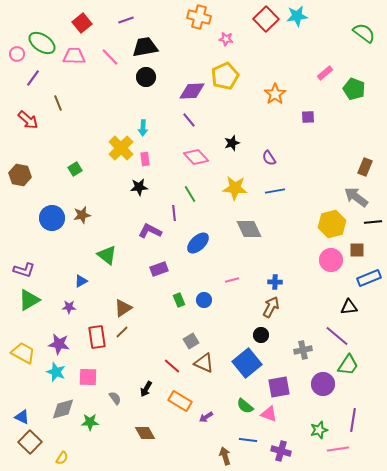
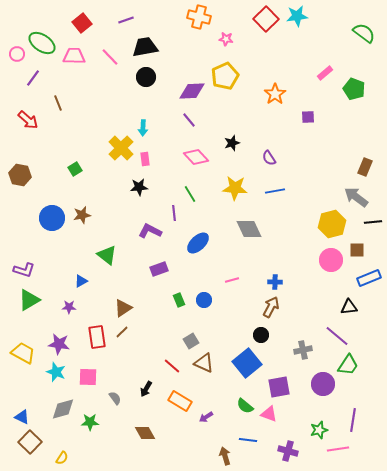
purple cross at (281, 451): moved 7 px right
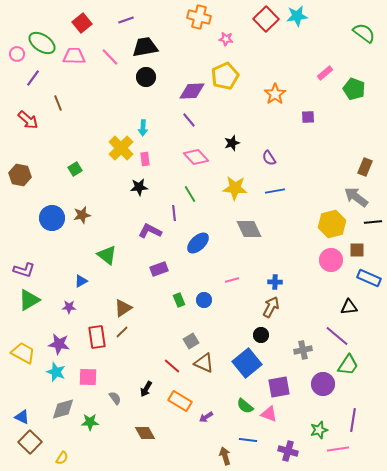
blue rectangle at (369, 278): rotated 45 degrees clockwise
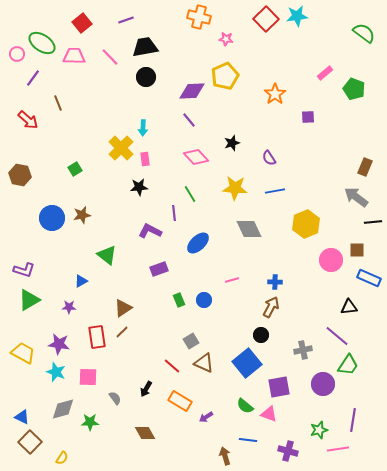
yellow hexagon at (332, 224): moved 26 px left; rotated 8 degrees counterclockwise
